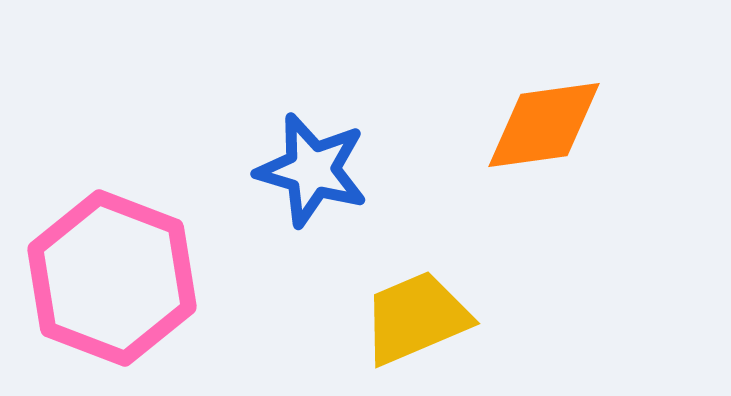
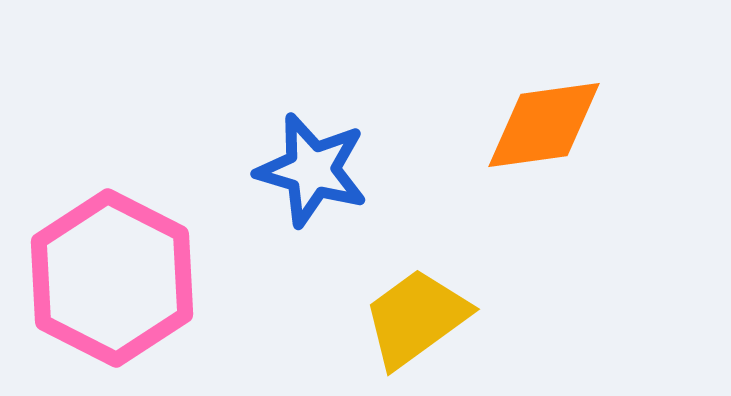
pink hexagon: rotated 6 degrees clockwise
yellow trapezoid: rotated 13 degrees counterclockwise
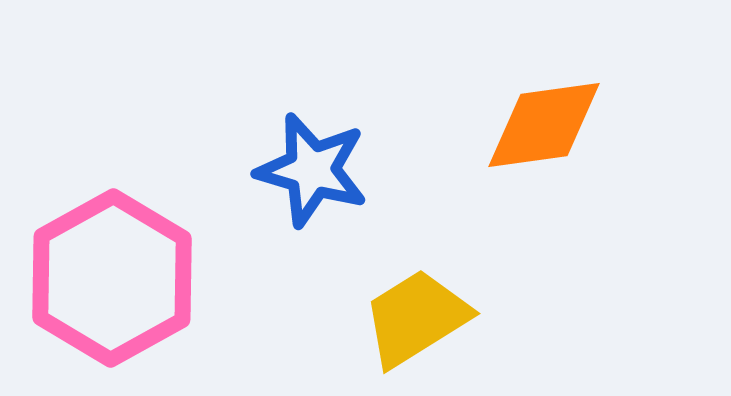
pink hexagon: rotated 4 degrees clockwise
yellow trapezoid: rotated 4 degrees clockwise
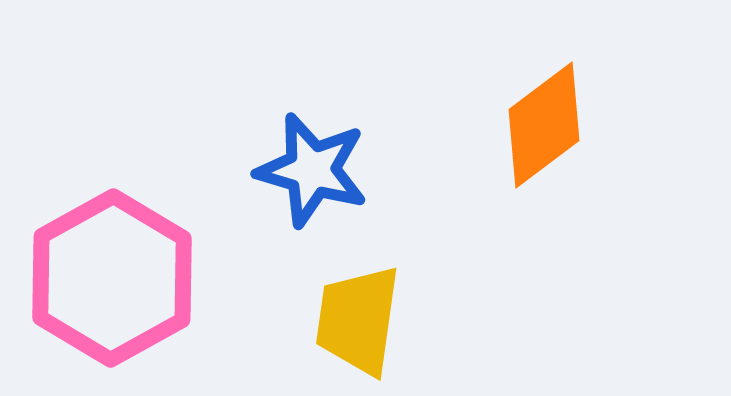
orange diamond: rotated 29 degrees counterclockwise
yellow trapezoid: moved 58 px left, 2 px down; rotated 50 degrees counterclockwise
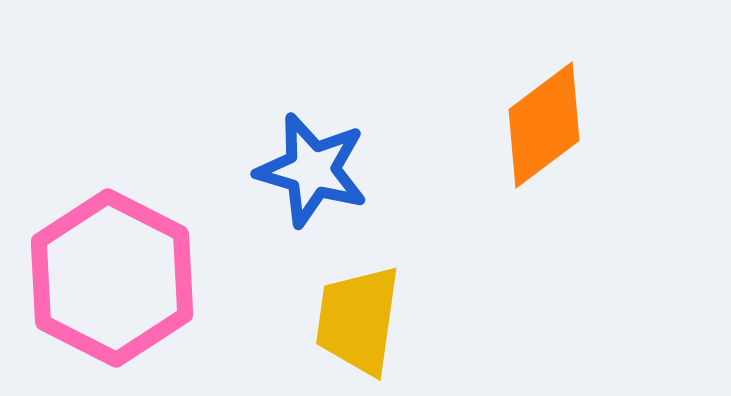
pink hexagon: rotated 4 degrees counterclockwise
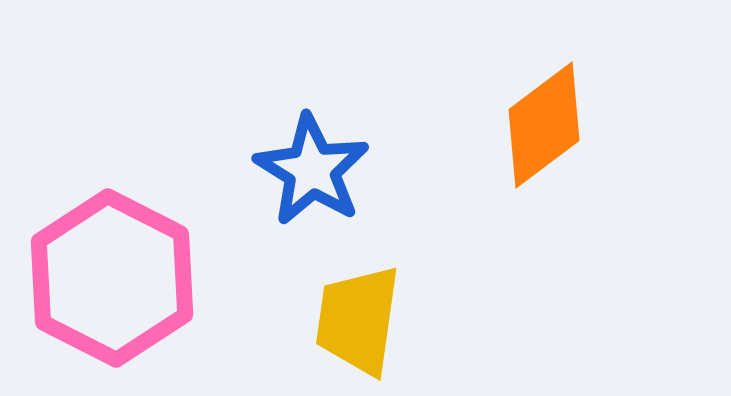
blue star: rotated 16 degrees clockwise
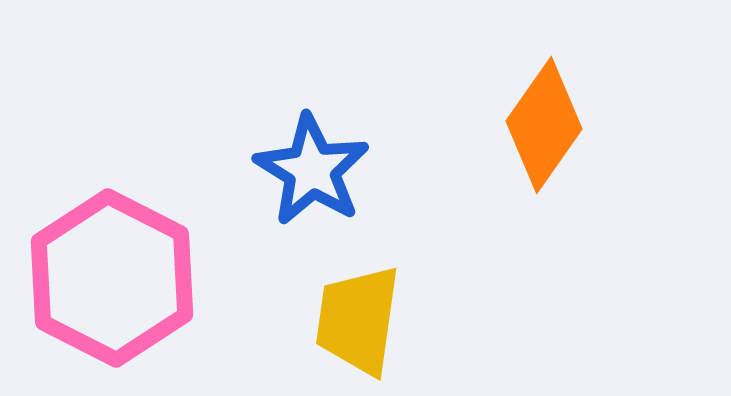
orange diamond: rotated 18 degrees counterclockwise
